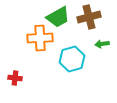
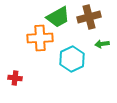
cyan hexagon: rotated 10 degrees counterclockwise
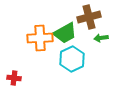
green trapezoid: moved 7 px right, 16 px down
green arrow: moved 1 px left, 6 px up
red cross: moved 1 px left
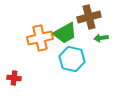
orange cross: rotated 10 degrees counterclockwise
cyan hexagon: rotated 20 degrees counterclockwise
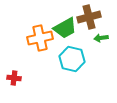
green trapezoid: moved 5 px up
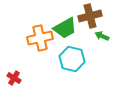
brown cross: moved 1 px right, 1 px up
green arrow: moved 1 px right, 2 px up; rotated 32 degrees clockwise
red cross: rotated 24 degrees clockwise
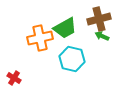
brown cross: moved 9 px right, 3 px down
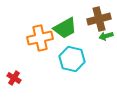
green arrow: moved 4 px right; rotated 40 degrees counterclockwise
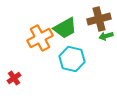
orange cross: rotated 15 degrees counterclockwise
red cross: rotated 24 degrees clockwise
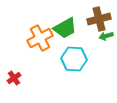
cyan hexagon: moved 2 px right; rotated 10 degrees counterclockwise
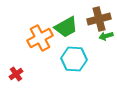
green trapezoid: moved 1 px right, 1 px up
red cross: moved 2 px right, 4 px up
